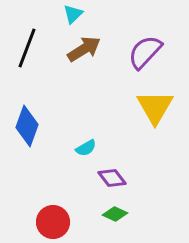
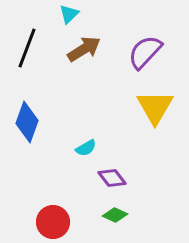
cyan triangle: moved 4 px left
blue diamond: moved 4 px up
green diamond: moved 1 px down
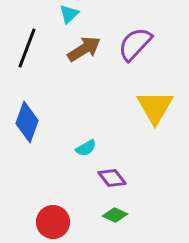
purple semicircle: moved 10 px left, 8 px up
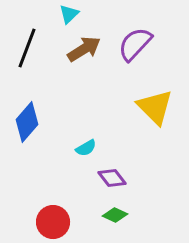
yellow triangle: rotated 15 degrees counterclockwise
blue diamond: rotated 21 degrees clockwise
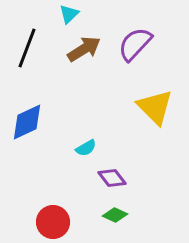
blue diamond: rotated 24 degrees clockwise
